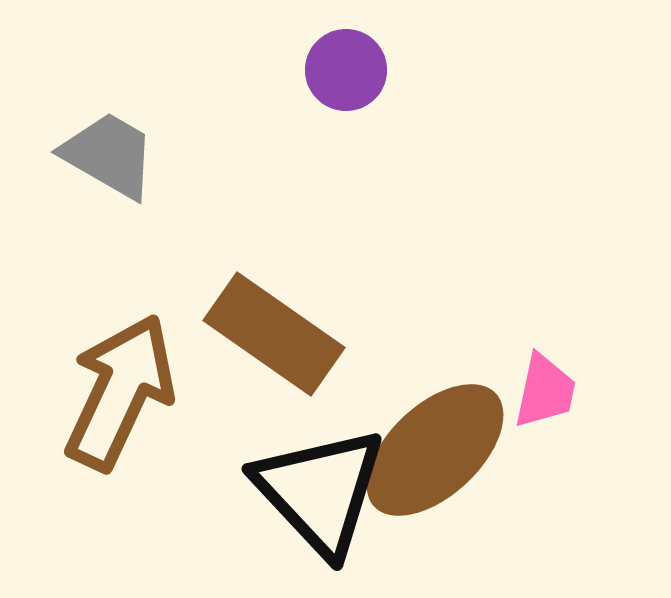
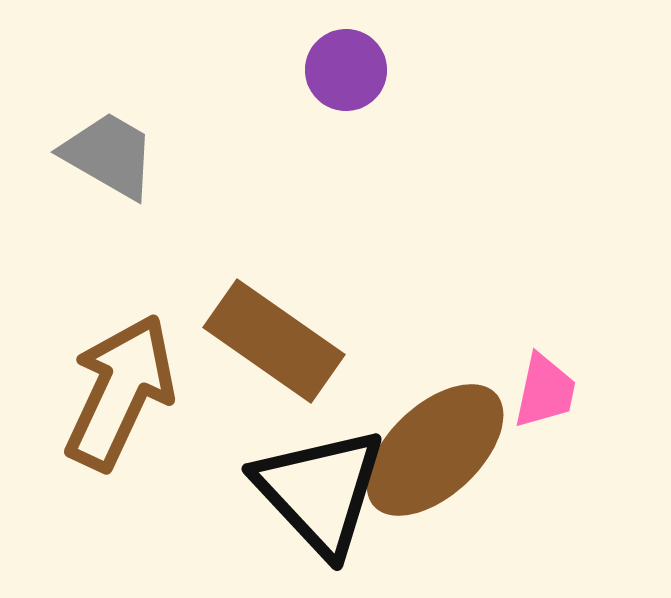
brown rectangle: moved 7 px down
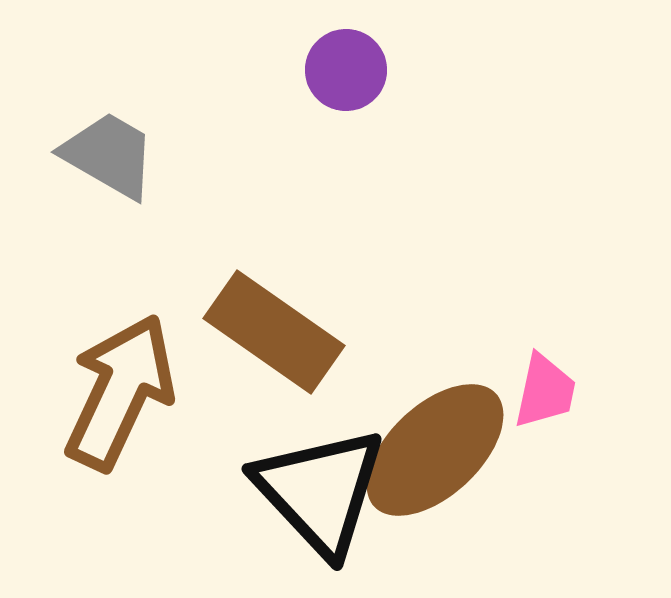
brown rectangle: moved 9 px up
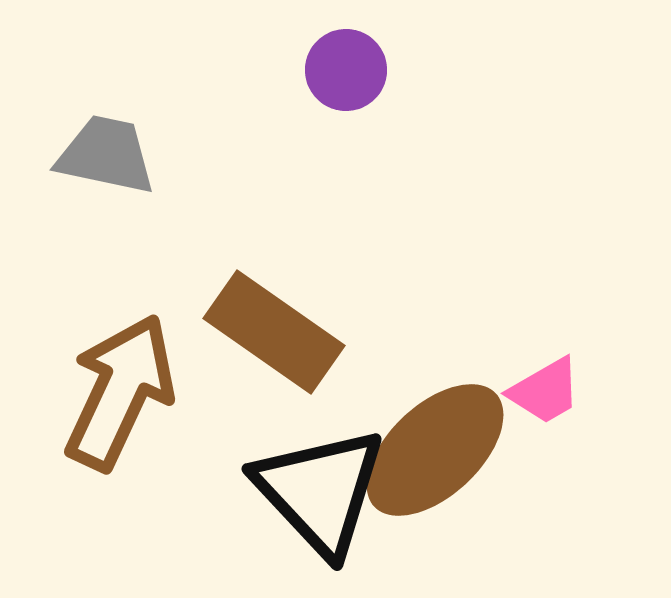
gray trapezoid: moved 3 px left; rotated 18 degrees counterclockwise
pink trapezoid: rotated 48 degrees clockwise
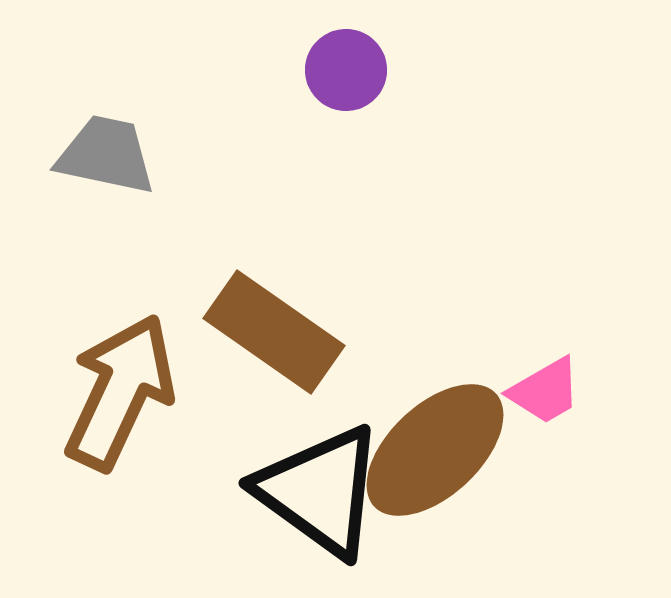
black triangle: rotated 11 degrees counterclockwise
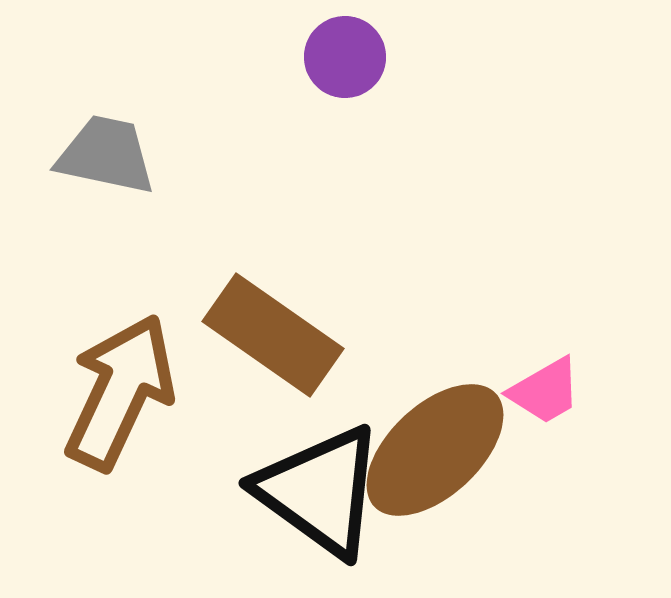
purple circle: moved 1 px left, 13 px up
brown rectangle: moved 1 px left, 3 px down
